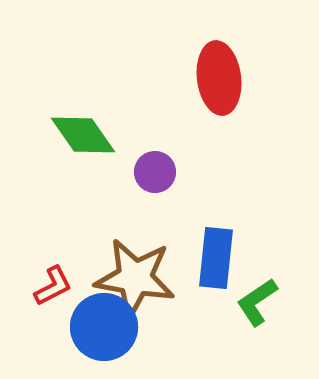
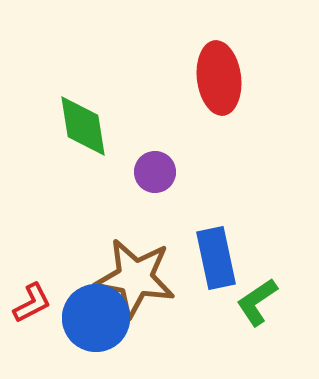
green diamond: moved 9 px up; rotated 26 degrees clockwise
blue rectangle: rotated 18 degrees counterclockwise
red L-shape: moved 21 px left, 17 px down
blue circle: moved 8 px left, 9 px up
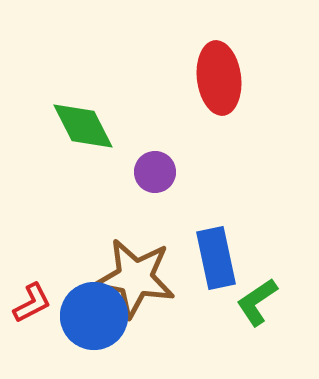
green diamond: rotated 18 degrees counterclockwise
blue circle: moved 2 px left, 2 px up
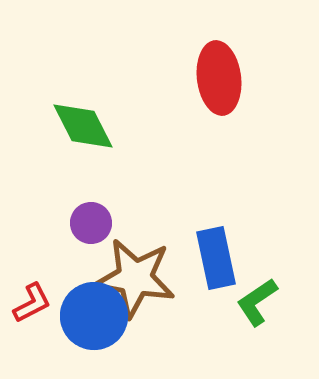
purple circle: moved 64 px left, 51 px down
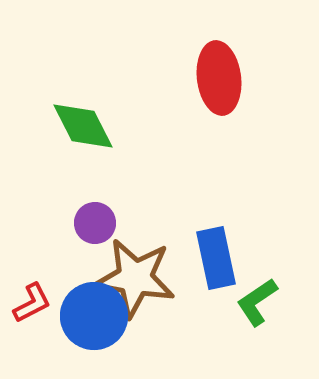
purple circle: moved 4 px right
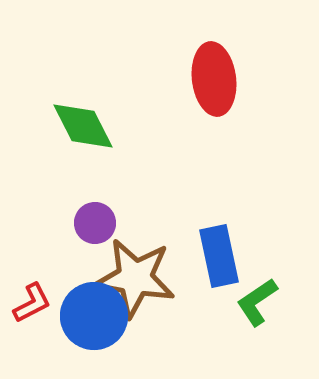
red ellipse: moved 5 px left, 1 px down
blue rectangle: moved 3 px right, 2 px up
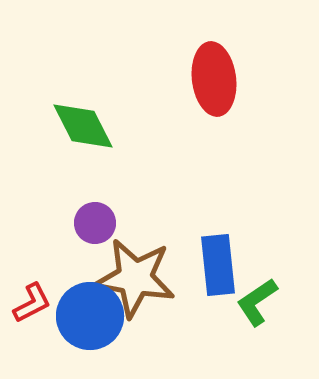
blue rectangle: moved 1 px left, 9 px down; rotated 6 degrees clockwise
blue circle: moved 4 px left
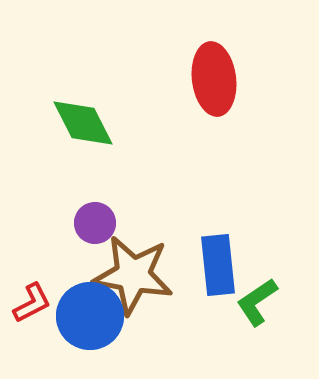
green diamond: moved 3 px up
brown star: moved 2 px left, 3 px up
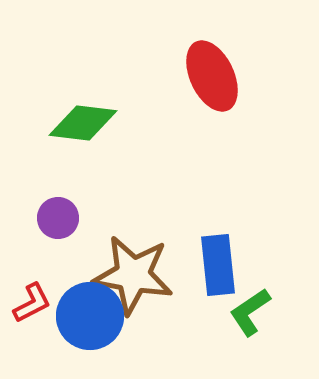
red ellipse: moved 2 px left, 3 px up; rotated 18 degrees counterclockwise
green diamond: rotated 56 degrees counterclockwise
purple circle: moved 37 px left, 5 px up
green L-shape: moved 7 px left, 10 px down
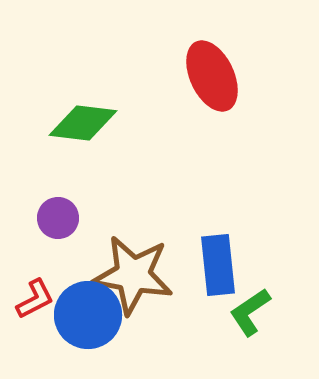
red L-shape: moved 3 px right, 4 px up
blue circle: moved 2 px left, 1 px up
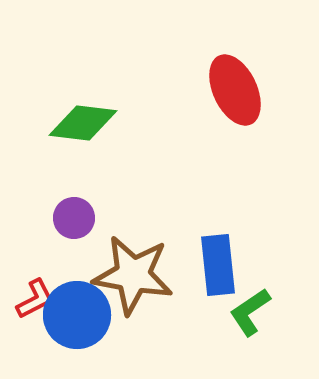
red ellipse: moved 23 px right, 14 px down
purple circle: moved 16 px right
blue circle: moved 11 px left
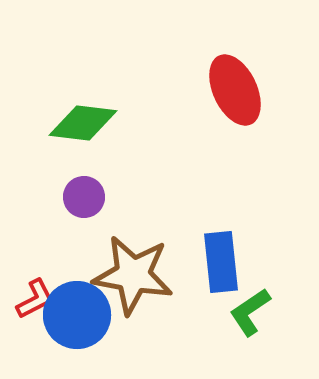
purple circle: moved 10 px right, 21 px up
blue rectangle: moved 3 px right, 3 px up
